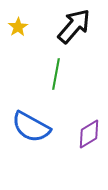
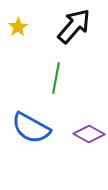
green line: moved 4 px down
blue semicircle: moved 1 px down
purple diamond: rotated 60 degrees clockwise
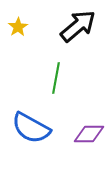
black arrow: moved 4 px right; rotated 9 degrees clockwise
purple diamond: rotated 28 degrees counterclockwise
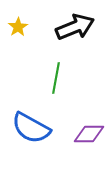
black arrow: moved 3 px left, 1 px down; rotated 18 degrees clockwise
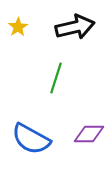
black arrow: rotated 9 degrees clockwise
green line: rotated 8 degrees clockwise
blue semicircle: moved 11 px down
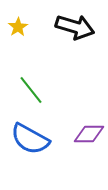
black arrow: rotated 30 degrees clockwise
green line: moved 25 px left, 12 px down; rotated 56 degrees counterclockwise
blue semicircle: moved 1 px left
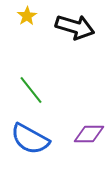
yellow star: moved 9 px right, 11 px up
